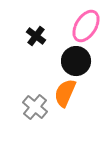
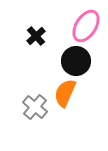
black cross: rotated 12 degrees clockwise
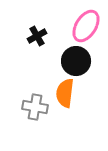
black cross: moved 1 px right; rotated 12 degrees clockwise
orange semicircle: rotated 16 degrees counterclockwise
gray cross: rotated 30 degrees counterclockwise
